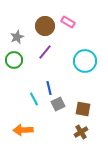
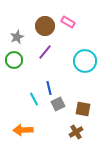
brown cross: moved 5 px left
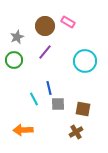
gray square: rotated 24 degrees clockwise
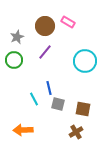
gray square: rotated 16 degrees clockwise
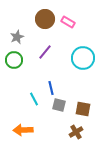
brown circle: moved 7 px up
cyan circle: moved 2 px left, 3 px up
blue line: moved 2 px right
gray square: moved 1 px right, 1 px down
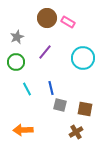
brown circle: moved 2 px right, 1 px up
green circle: moved 2 px right, 2 px down
cyan line: moved 7 px left, 10 px up
gray square: moved 1 px right
brown square: moved 2 px right
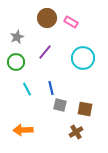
pink rectangle: moved 3 px right
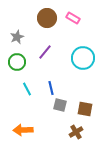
pink rectangle: moved 2 px right, 4 px up
green circle: moved 1 px right
